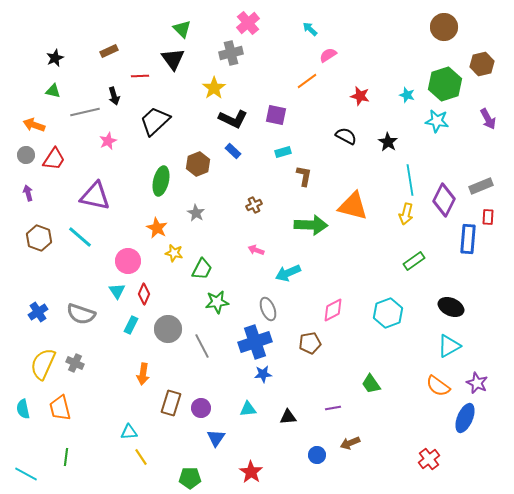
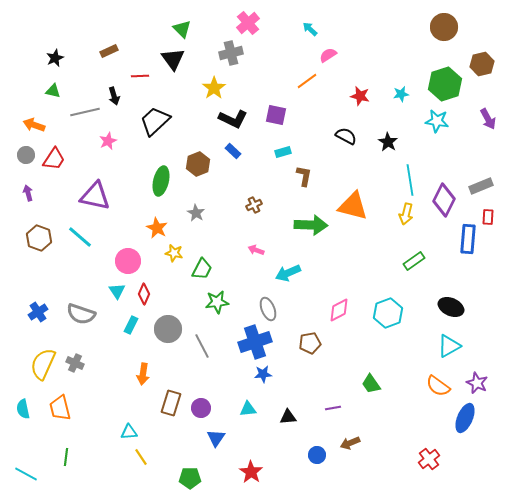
cyan star at (407, 95): moved 6 px left, 1 px up; rotated 28 degrees counterclockwise
pink diamond at (333, 310): moved 6 px right
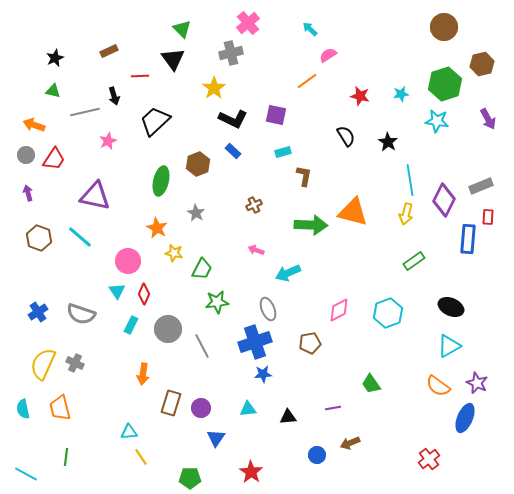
black semicircle at (346, 136): rotated 30 degrees clockwise
orange triangle at (353, 206): moved 6 px down
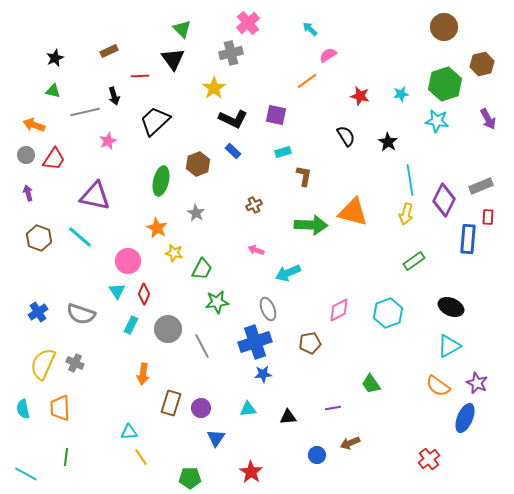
orange trapezoid at (60, 408): rotated 12 degrees clockwise
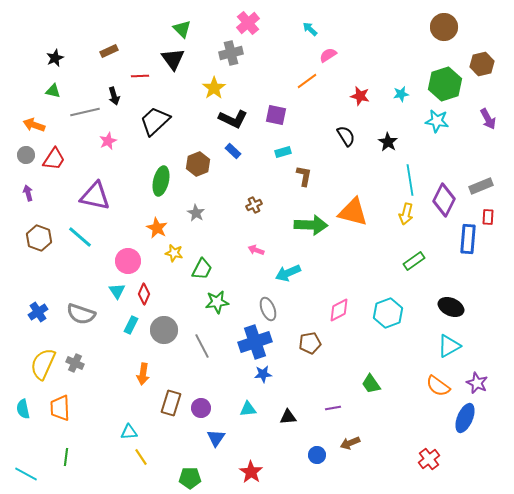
gray circle at (168, 329): moved 4 px left, 1 px down
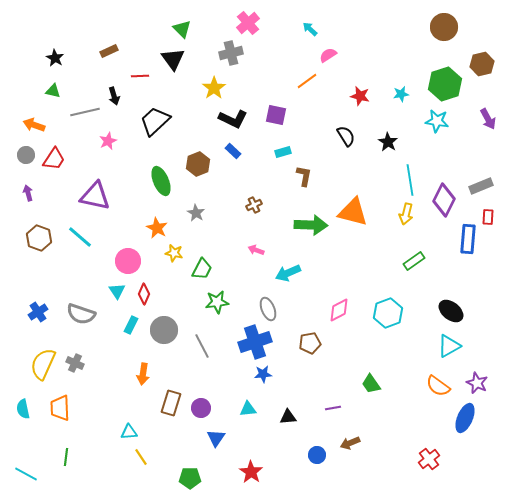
black star at (55, 58): rotated 18 degrees counterclockwise
green ellipse at (161, 181): rotated 36 degrees counterclockwise
black ellipse at (451, 307): moved 4 px down; rotated 15 degrees clockwise
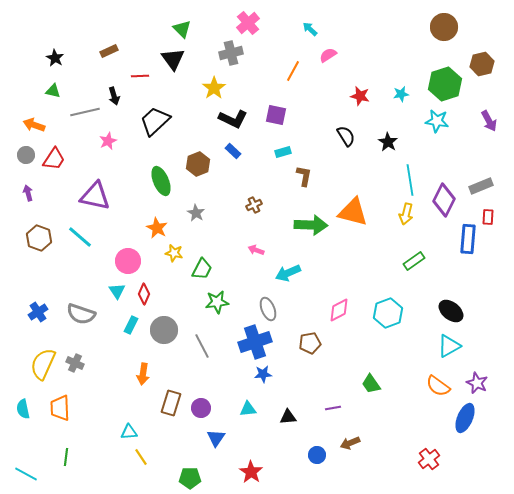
orange line at (307, 81): moved 14 px left, 10 px up; rotated 25 degrees counterclockwise
purple arrow at (488, 119): moved 1 px right, 2 px down
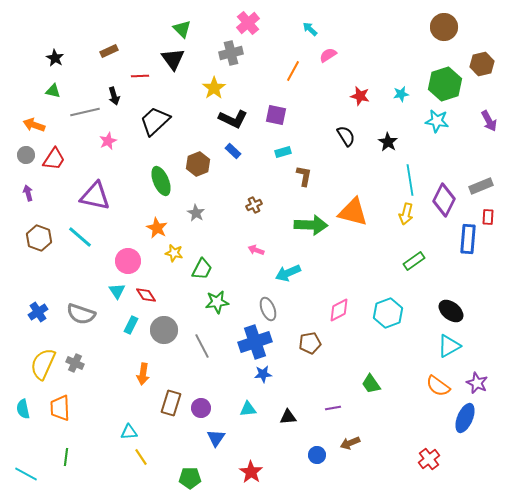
red diamond at (144, 294): moved 2 px right, 1 px down; rotated 55 degrees counterclockwise
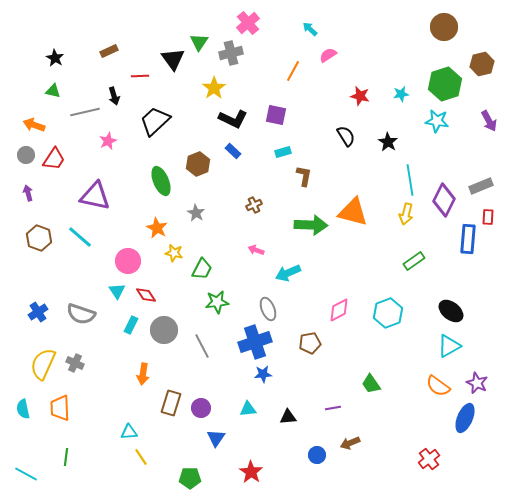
green triangle at (182, 29): moved 17 px right, 13 px down; rotated 18 degrees clockwise
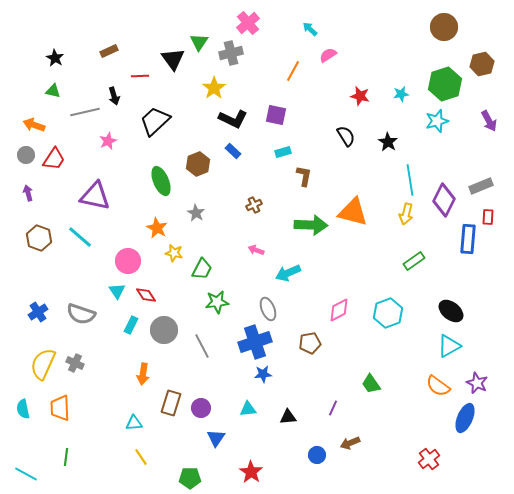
cyan star at (437, 121): rotated 25 degrees counterclockwise
purple line at (333, 408): rotated 56 degrees counterclockwise
cyan triangle at (129, 432): moved 5 px right, 9 px up
